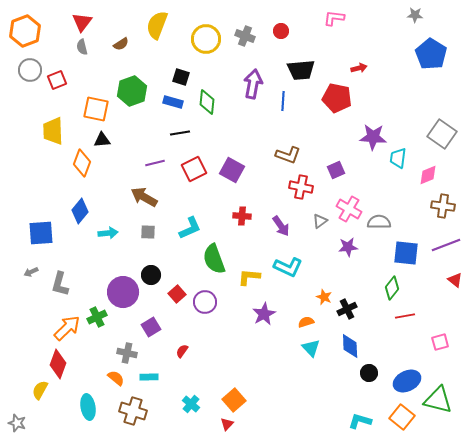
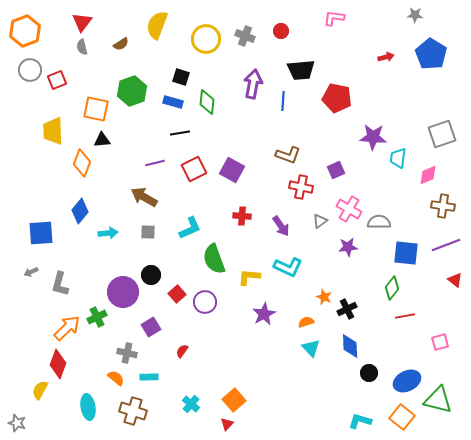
red arrow at (359, 68): moved 27 px right, 11 px up
gray square at (442, 134): rotated 36 degrees clockwise
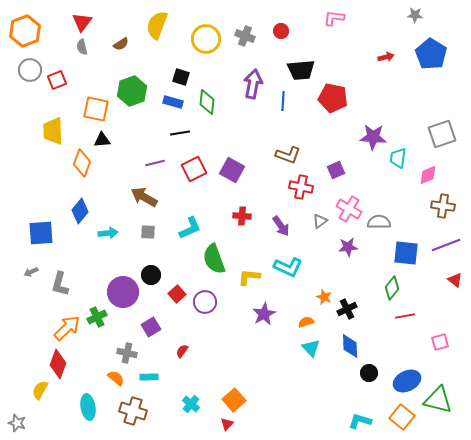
red pentagon at (337, 98): moved 4 px left
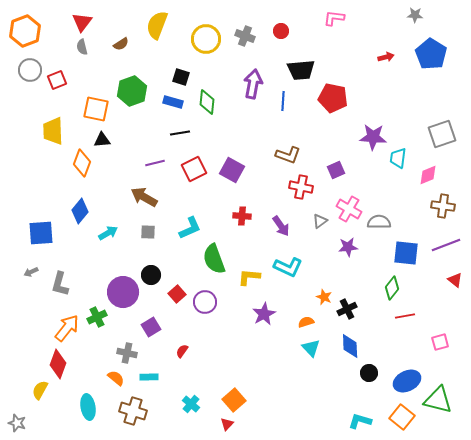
cyan arrow at (108, 233): rotated 24 degrees counterclockwise
orange arrow at (67, 328): rotated 8 degrees counterclockwise
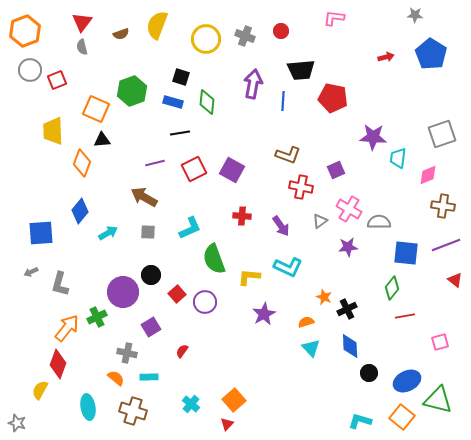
brown semicircle at (121, 44): moved 10 px up; rotated 14 degrees clockwise
orange square at (96, 109): rotated 12 degrees clockwise
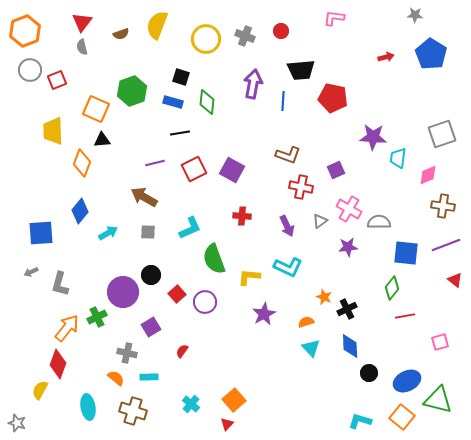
purple arrow at (281, 226): moved 6 px right; rotated 10 degrees clockwise
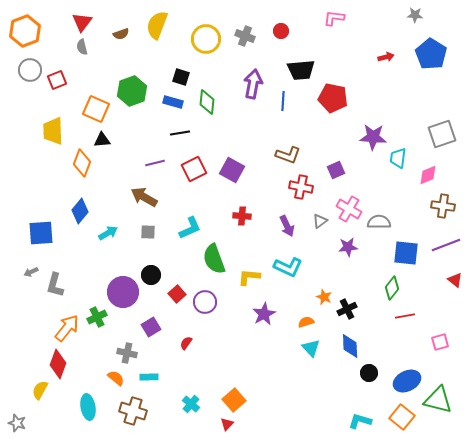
gray L-shape at (60, 284): moved 5 px left, 1 px down
red semicircle at (182, 351): moved 4 px right, 8 px up
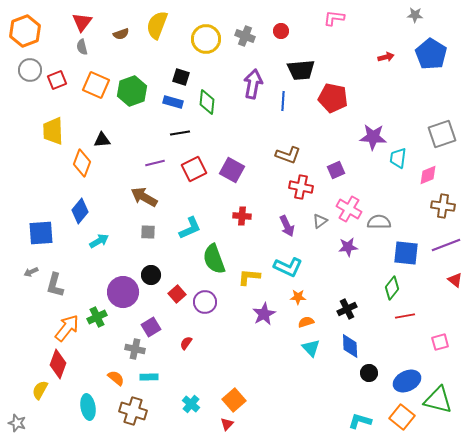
orange square at (96, 109): moved 24 px up
cyan arrow at (108, 233): moved 9 px left, 8 px down
orange star at (324, 297): moved 26 px left; rotated 21 degrees counterclockwise
gray cross at (127, 353): moved 8 px right, 4 px up
